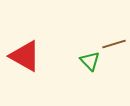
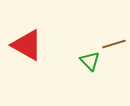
red triangle: moved 2 px right, 11 px up
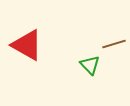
green triangle: moved 4 px down
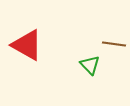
brown line: rotated 25 degrees clockwise
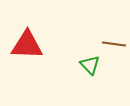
red triangle: rotated 28 degrees counterclockwise
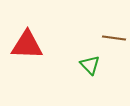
brown line: moved 6 px up
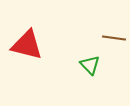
red triangle: rotated 12 degrees clockwise
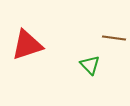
red triangle: rotated 32 degrees counterclockwise
